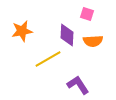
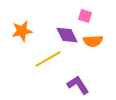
pink square: moved 2 px left, 2 px down
purple diamond: rotated 30 degrees counterclockwise
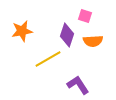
purple diamond: rotated 45 degrees clockwise
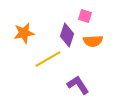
orange star: moved 2 px right, 2 px down
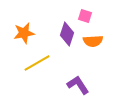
purple diamond: moved 1 px up
yellow line: moved 11 px left, 4 px down
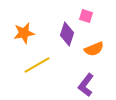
pink square: moved 1 px right
orange semicircle: moved 1 px right, 8 px down; rotated 18 degrees counterclockwise
yellow line: moved 2 px down
purple L-shape: moved 8 px right; rotated 110 degrees counterclockwise
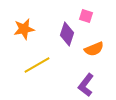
orange star: moved 4 px up
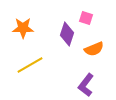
pink square: moved 2 px down
orange star: moved 1 px left, 1 px up; rotated 10 degrees clockwise
yellow line: moved 7 px left
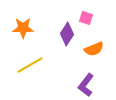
purple diamond: rotated 15 degrees clockwise
